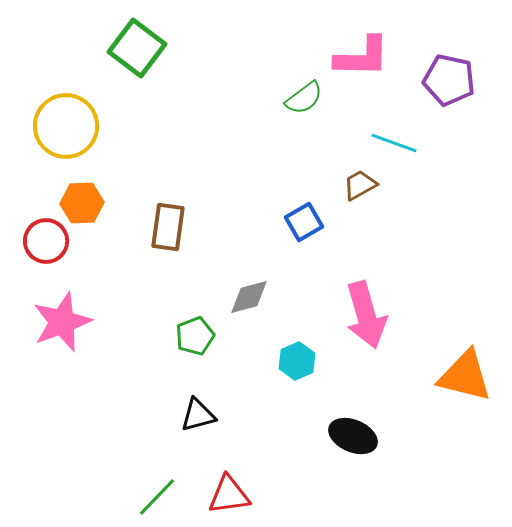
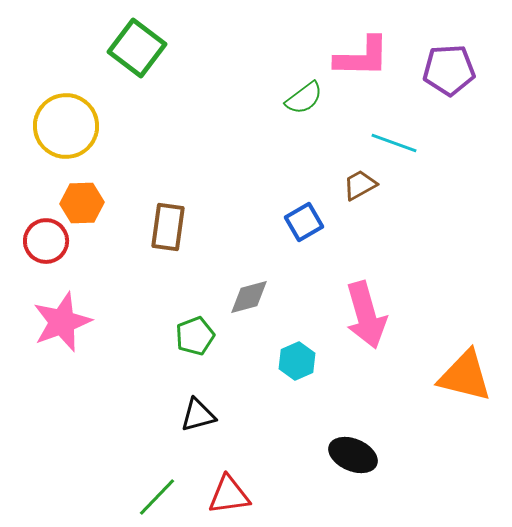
purple pentagon: moved 10 px up; rotated 15 degrees counterclockwise
black ellipse: moved 19 px down
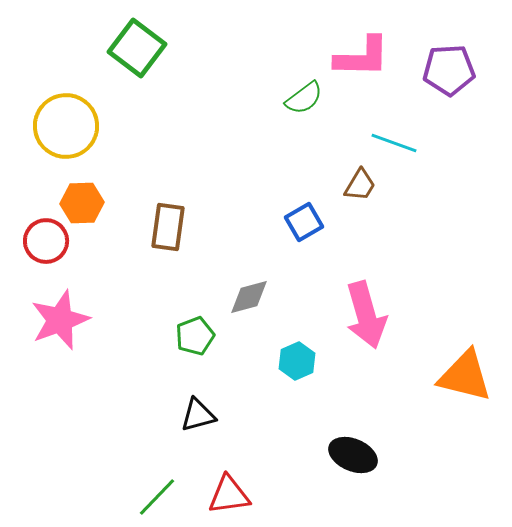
brown trapezoid: rotated 150 degrees clockwise
pink star: moved 2 px left, 2 px up
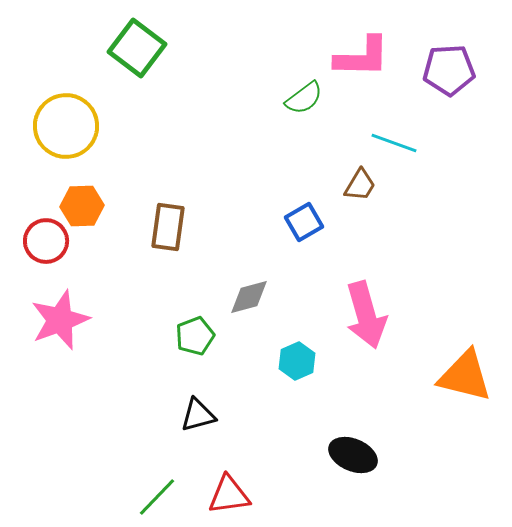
orange hexagon: moved 3 px down
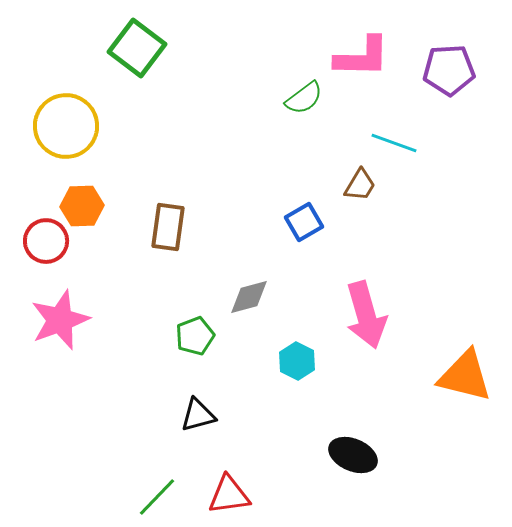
cyan hexagon: rotated 9 degrees counterclockwise
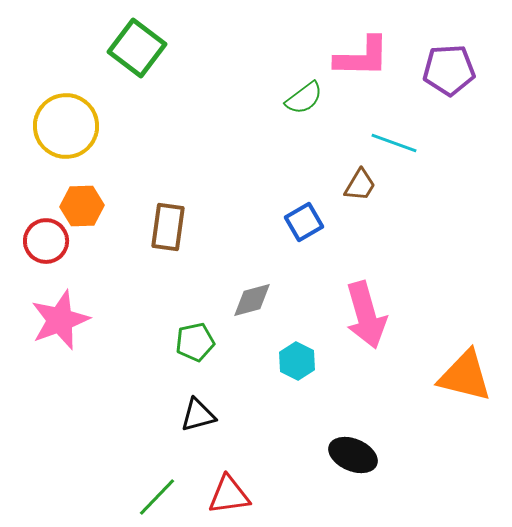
gray diamond: moved 3 px right, 3 px down
green pentagon: moved 6 px down; rotated 9 degrees clockwise
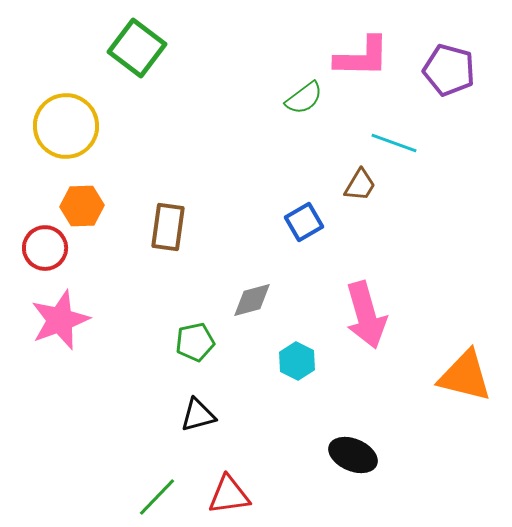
purple pentagon: rotated 18 degrees clockwise
red circle: moved 1 px left, 7 px down
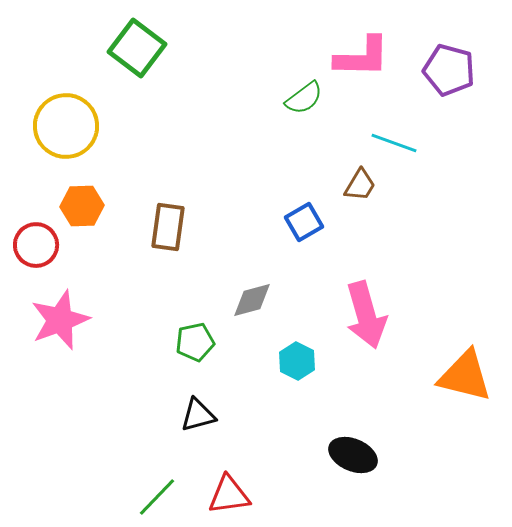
red circle: moved 9 px left, 3 px up
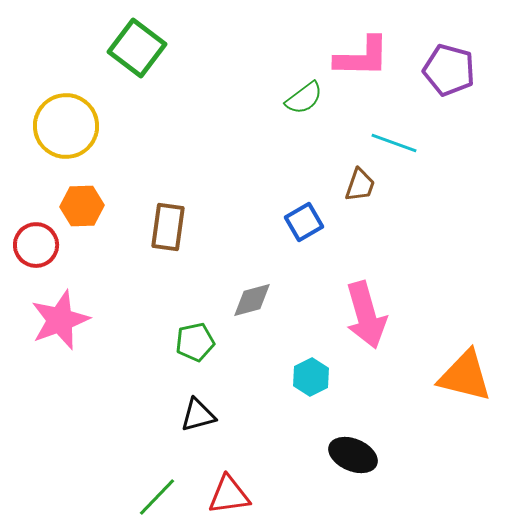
brown trapezoid: rotated 12 degrees counterclockwise
cyan hexagon: moved 14 px right, 16 px down; rotated 6 degrees clockwise
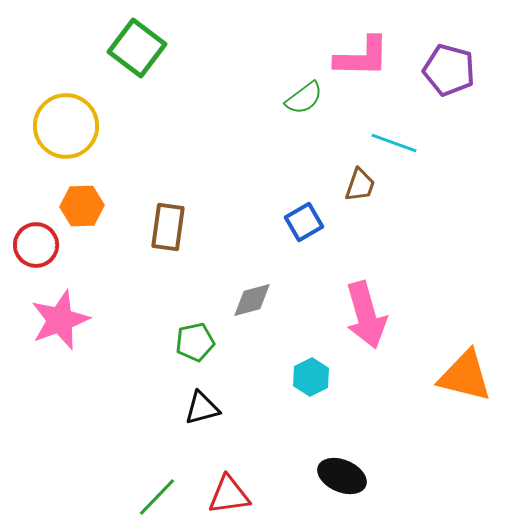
black triangle: moved 4 px right, 7 px up
black ellipse: moved 11 px left, 21 px down
